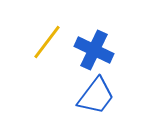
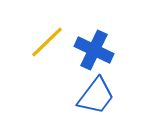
yellow line: rotated 9 degrees clockwise
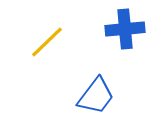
blue cross: moved 31 px right, 21 px up; rotated 30 degrees counterclockwise
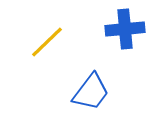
blue trapezoid: moved 5 px left, 4 px up
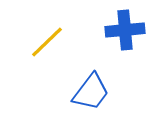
blue cross: moved 1 px down
